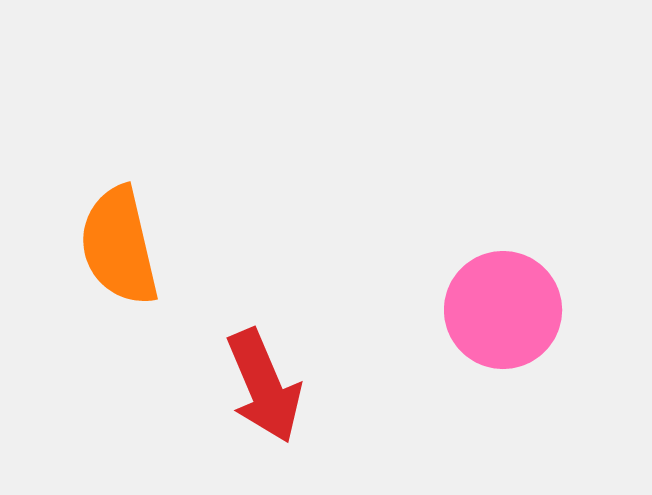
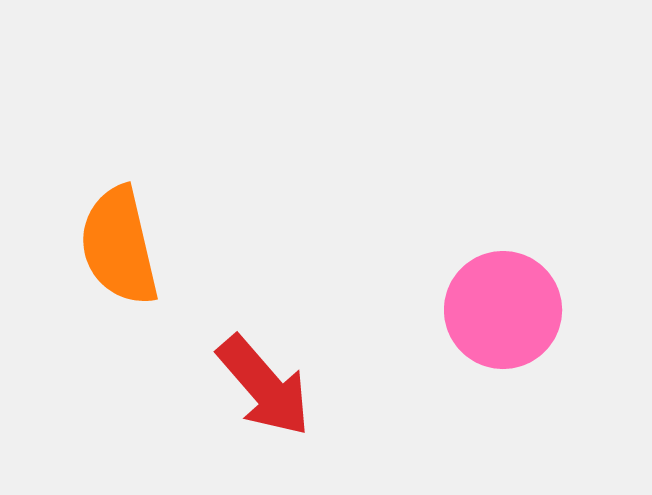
red arrow: rotated 18 degrees counterclockwise
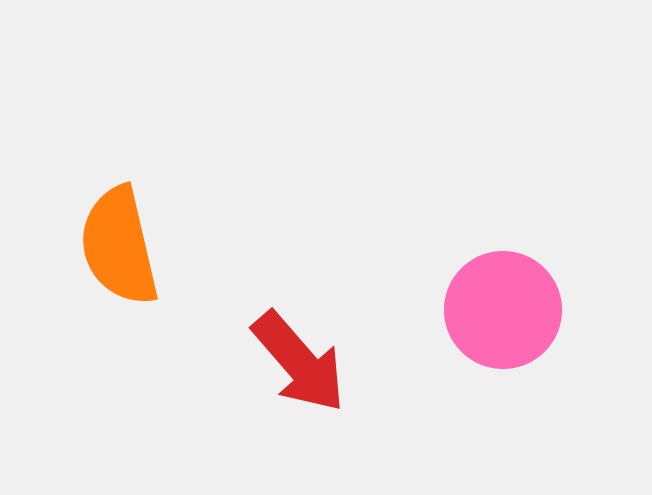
red arrow: moved 35 px right, 24 px up
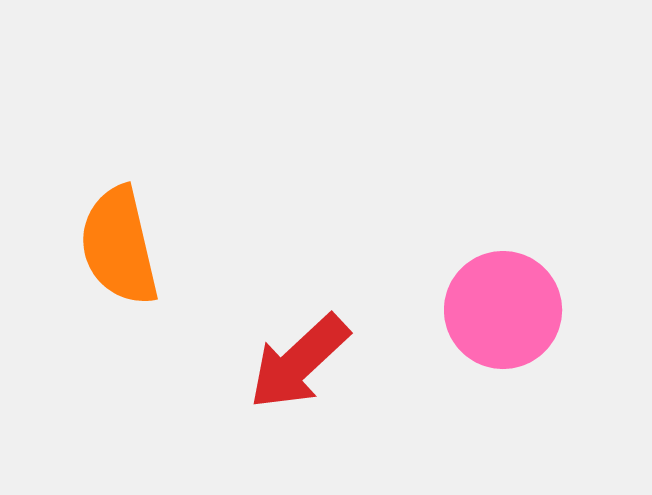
red arrow: rotated 88 degrees clockwise
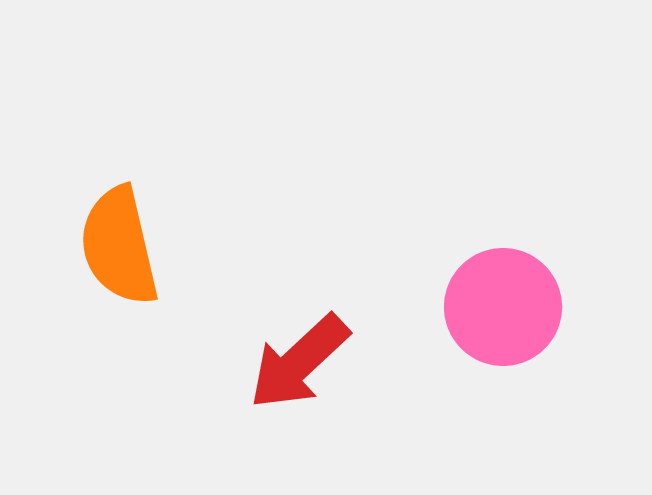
pink circle: moved 3 px up
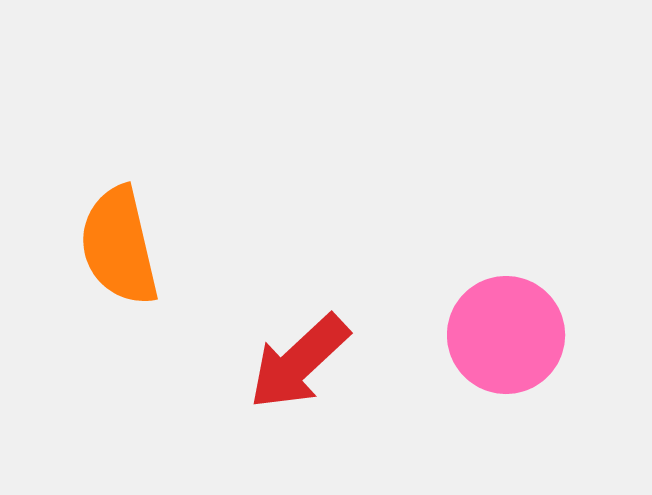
pink circle: moved 3 px right, 28 px down
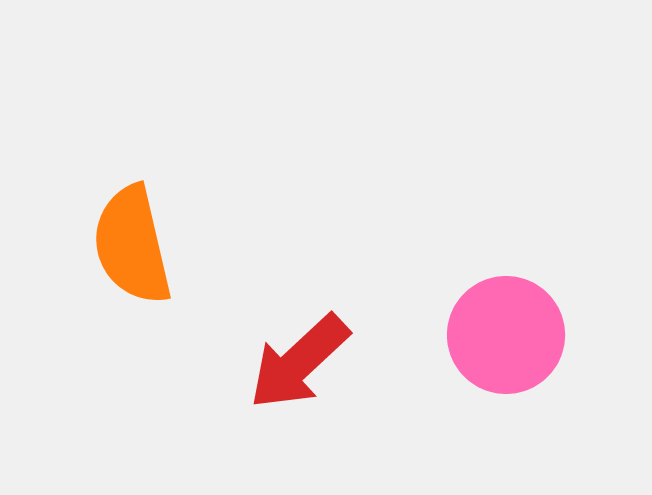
orange semicircle: moved 13 px right, 1 px up
